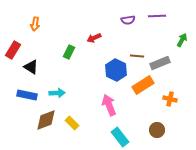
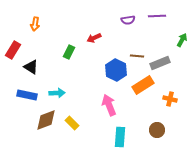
cyan rectangle: rotated 42 degrees clockwise
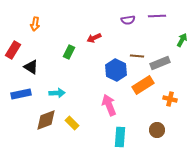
blue rectangle: moved 6 px left, 1 px up; rotated 24 degrees counterclockwise
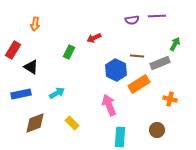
purple semicircle: moved 4 px right
green arrow: moved 7 px left, 4 px down
orange rectangle: moved 4 px left, 1 px up
cyan arrow: rotated 28 degrees counterclockwise
brown diamond: moved 11 px left, 3 px down
